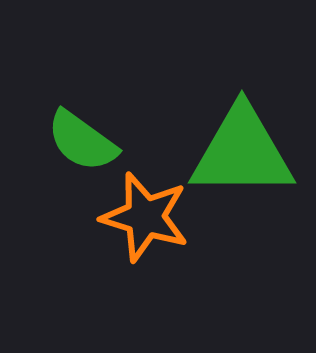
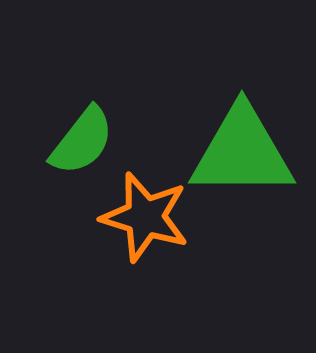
green semicircle: rotated 88 degrees counterclockwise
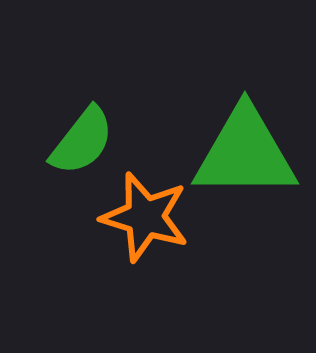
green triangle: moved 3 px right, 1 px down
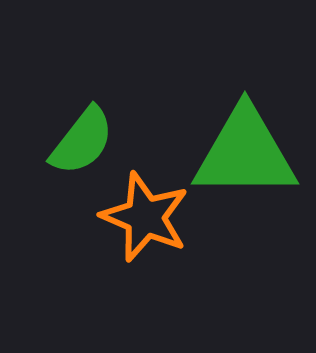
orange star: rotated 6 degrees clockwise
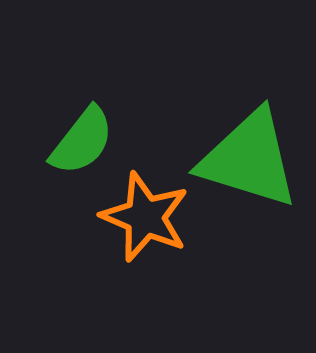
green triangle: moved 4 px right, 6 px down; rotated 17 degrees clockwise
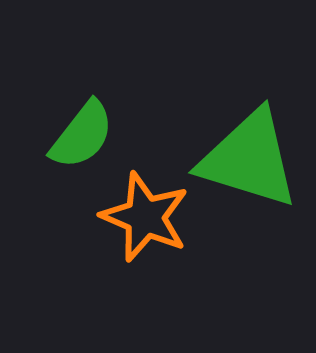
green semicircle: moved 6 px up
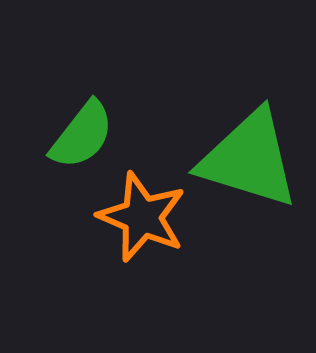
orange star: moved 3 px left
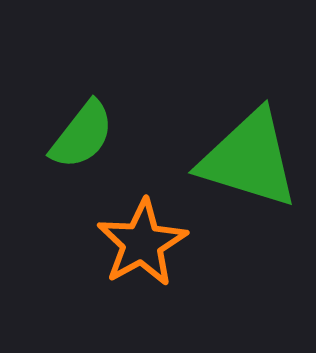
orange star: moved 26 px down; rotated 20 degrees clockwise
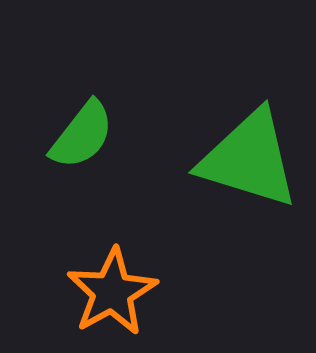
orange star: moved 30 px left, 49 px down
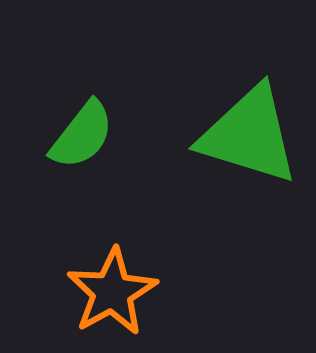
green triangle: moved 24 px up
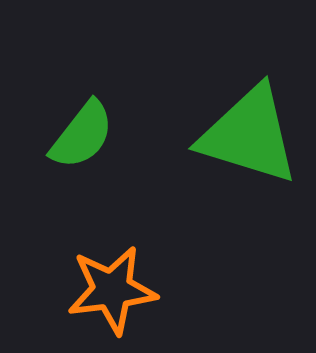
orange star: moved 2 px up; rotated 22 degrees clockwise
